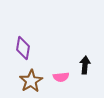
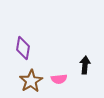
pink semicircle: moved 2 px left, 2 px down
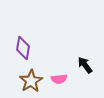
black arrow: rotated 42 degrees counterclockwise
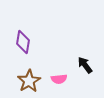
purple diamond: moved 6 px up
brown star: moved 2 px left
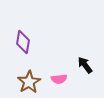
brown star: moved 1 px down
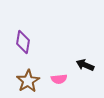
black arrow: rotated 30 degrees counterclockwise
brown star: moved 1 px left, 1 px up
